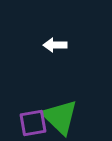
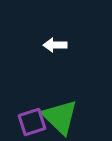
purple square: moved 1 px left, 1 px up; rotated 8 degrees counterclockwise
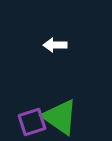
green triangle: rotated 9 degrees counterclockwise
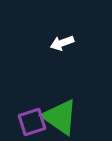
white arrow: moved 7 px right, 2 px up; rotated 20 degrees counterclockwise
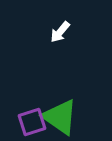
white arrow: moved 2 px left, 11 px up; rotated 30 degrees counterclockwise
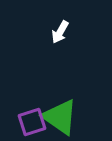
white arrow: rotated 10 degrees counterclockwise
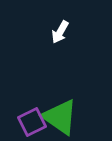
purple square: rotated 8 degrees counterclockwise
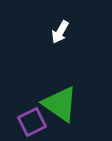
green triangle: moved 13 px up
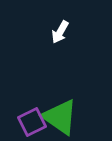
green triangle: moved 13 px down
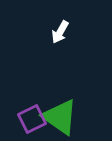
purple square: moved 3 px up
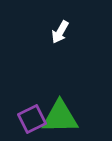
green triangle: rotated 36 degrees counterclockwise
